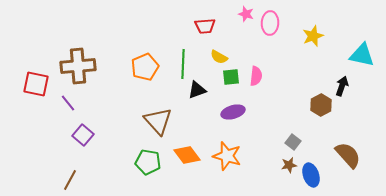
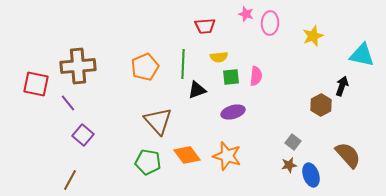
yellow semicircle: rotated 36 degrees counterclockwise
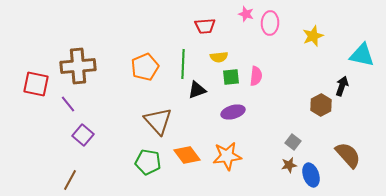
purple line: moved 1 px down
orange star: rotated 24 degrees counterclockwise
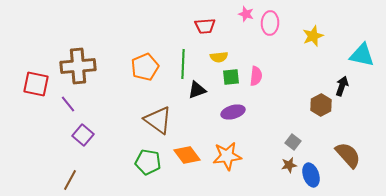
brown triangle: moved 1 px up; rotated 12 degrees counterclockwise
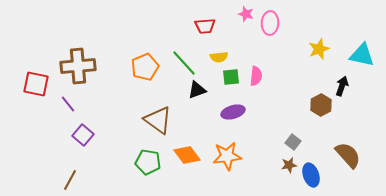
yellow star: moved 6 px right, 13 px down
green line: moved 1 px right, 1 px up; rotated 44 degrees counterclockwise
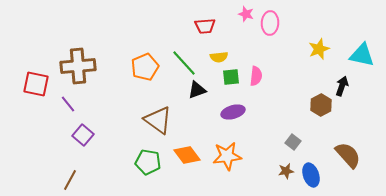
brown star: moved 3 px left, 6 px down
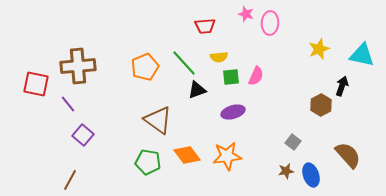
pink semicircle: rotated 18 degrees clockwise
